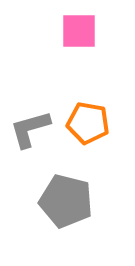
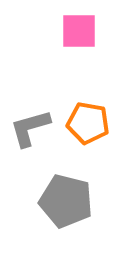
gray L-shape: moved 1 px up
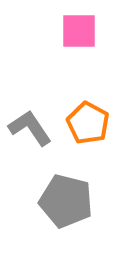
orange pentagon: rotated 18 degrees clockwise
gray L-shape: rotated 72 degrees clockwise
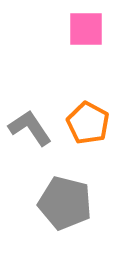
pink square: moved 7 px right, 2 px up
gray pentagon: moved 1 px left, 2 px down
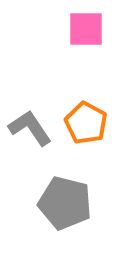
orange pentagon: moved 2 px left
